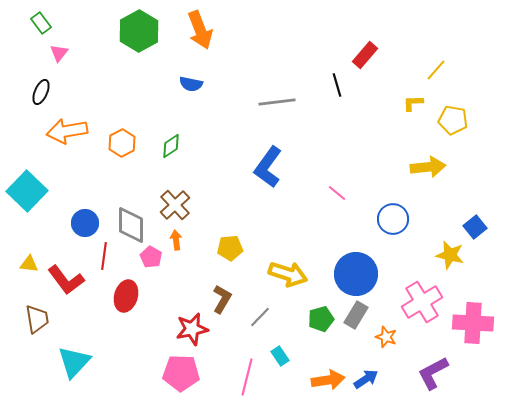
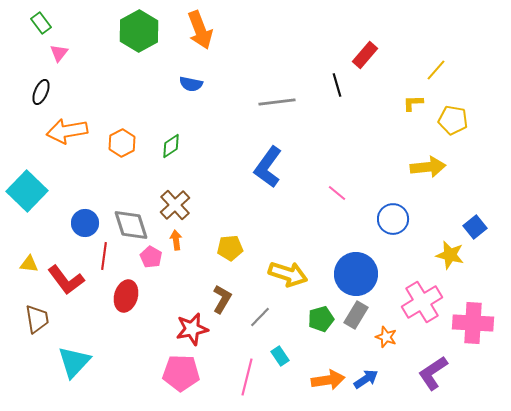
gray diamond at (131, 225): rotated 18 degrees counterclockwise
purple L-shape at (433, 373): rotated 6 degrees counterclockwise
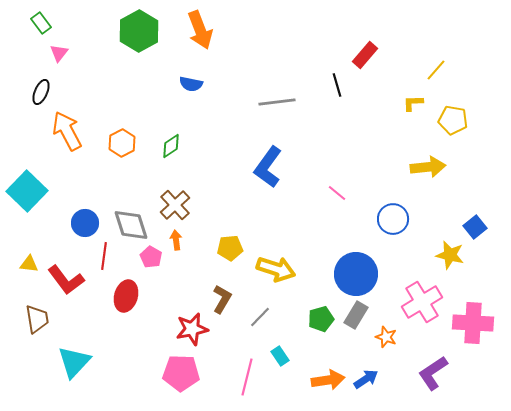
orange arrow at (67, 131): rotated 72 degrees clockwise
yellow arrow at (288, 274): moved 12 px left, 5 px up
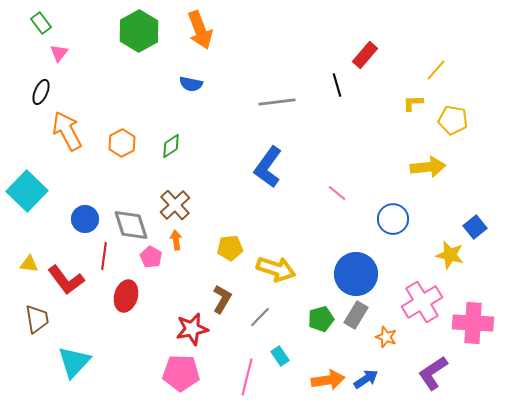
blue circle at (85, 223): moved 4 px up
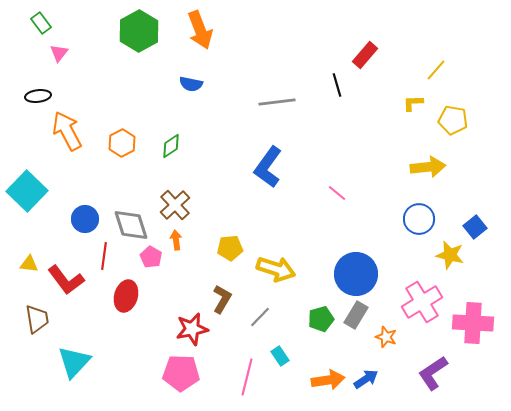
black ellipse at (41, 92): moved 3 px left, 4 px down; rotated 60 degrees clockwise
blue circle at (393, 219): moved 26 px right
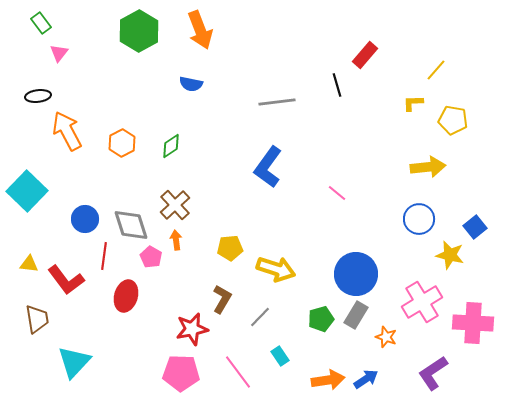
pink line at (247, 377): moved 9 px left, 5 px up; rotated 51 degrees counterclockwise
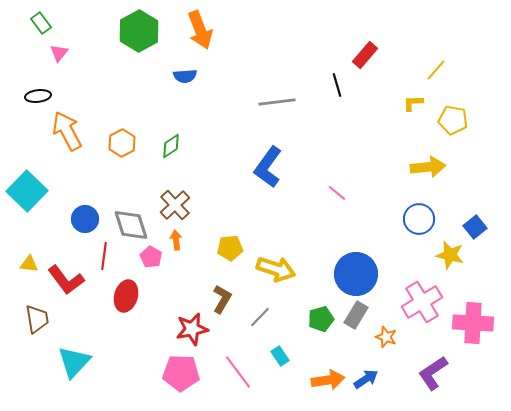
blue semicircle at (191, 84): moved 6 px left, 8 px up; rotated 15 degrees counterclockwise
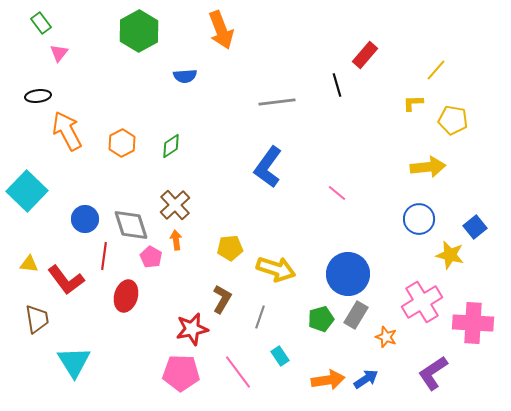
orange arrow at (200, 30): moved 21 px right
blue circle at (356, 274): moved 8 px left
gray line at (260, 317): rotated 25 degrees counterclockwise
cyan triangle at (74, 362): rotated 15 degrees counterclockwise
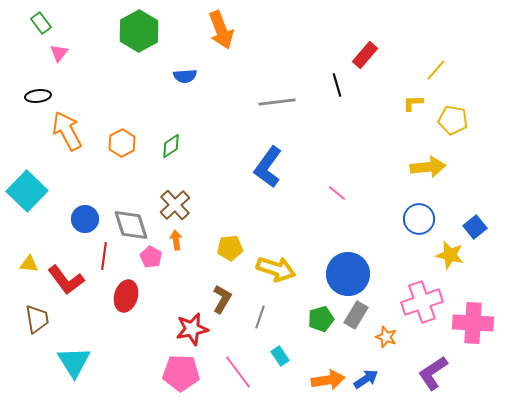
pink cross at (422, 302): rotated 12 degrees clockwise
